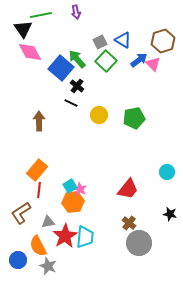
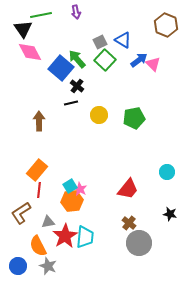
brown hexagon: moved 3 px right, 16 px up; rotated 20 degrees counterclockwise
green square: moved 1 px left, 1 px up
black line: rotated 40 degrees counterclockwise
orange hexagon: moved 1 px left, 1 px up
blue circle: moved 6 px down
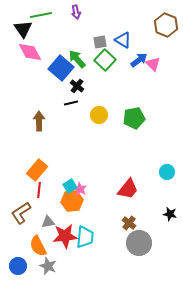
gray square: rotated 16 degrees clockwise
red star: rotated 25 degrees clockwise
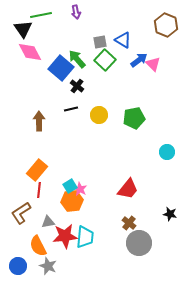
black line: moved 6 px down
cyan circle: moved 20 px up
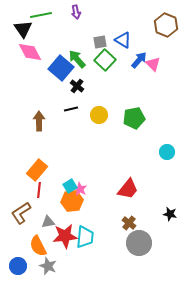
blue arrow: rotated 12 degrees counterclockwise
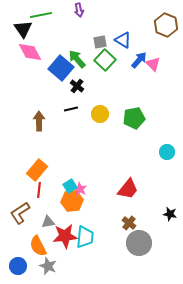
purple arrow: moved 3 px right, 2 px up
yellow circle: moved 1 px right, 1 px up
brown L-shape: moved 1 px left
